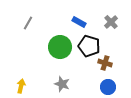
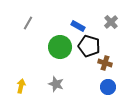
blue rectangle: moved 1 px left, 4 px down
gray star: moved 6 px left
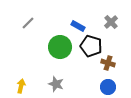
gray line: rotated 16 degrees clockwise
black pentagon: moved 2 px right
brown cross: moved 3 px right
